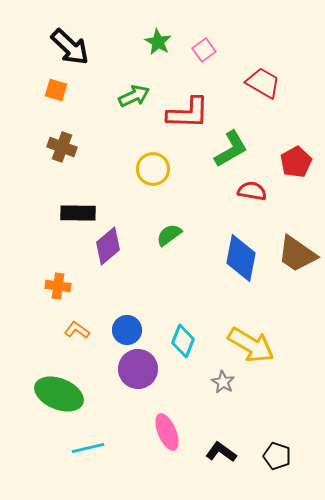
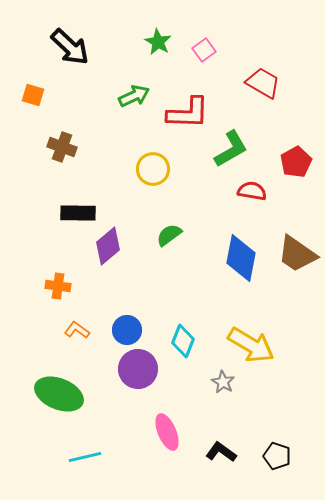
orange square: moved 23 px left, 5 px down
cyan line: moved 3 px left, 9 px down
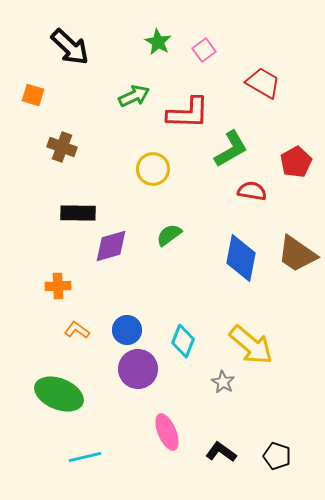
purple diamond: moved 3 px right; rotated 24 degrees clockwise
orange cross: rotated 10 degrees counterclockwise
yellow arrow: rotated 9 degrees clockwise
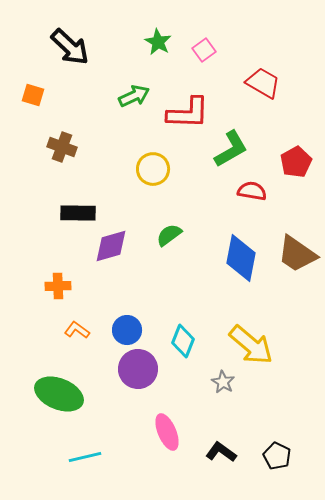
black pentagon: rotated 8 degrees clockwise
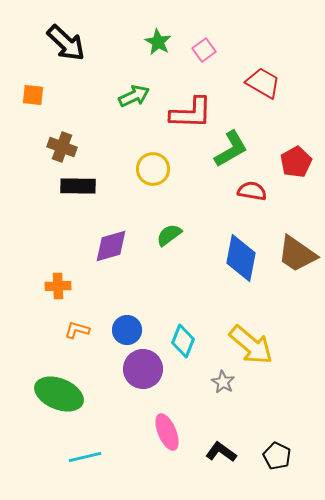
black arrow: moved 4 px left, 4 px up
orange square: rotated 10 degrees counterclockwise
red L-shape: moved 3 px right
black rectangle: moved 27 px up
orange L-shape: rotated 20 degrees counterclockwise
purple circle: moved 5 px right
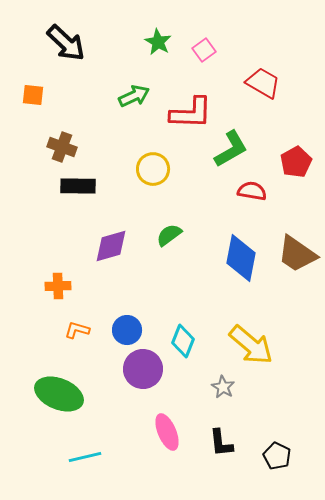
gray star: moved 5 px down
black L-shape: moved 9 px up; rotated 132 degrees counterclockwise
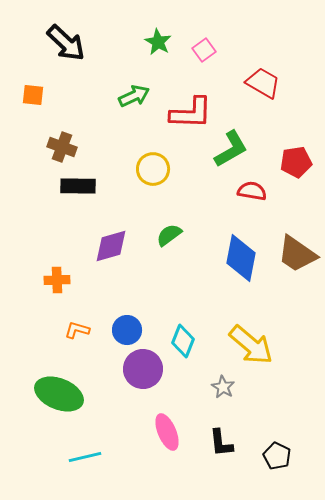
red pentagon: rotated 20 degrees clockwise
orange cross: moved 1 px left, 6 px up
